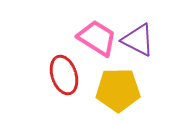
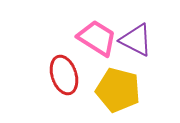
purple triangle: moved 2 px left
yellow pentagon: rotated 15 degrees clockwise
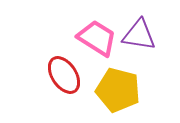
purple triangle: moved 3 px right, 5 px up; rotated 18 degrees counterclockwise
red ellipse: rotated 15 degrees counterclockwise
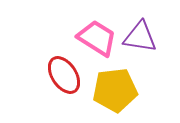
purple triangle: moved 1 px right, 2 px down
yellow pentagon: moved 3 px left; rotated 21 degrees counterclockwise
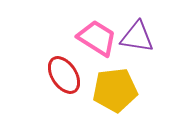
purple triangle: moved 3 px left
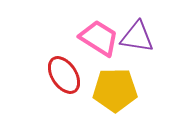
pink trapezoid: moved 2 px right
yellow pentagon: rotated 6 degrees clockwise
